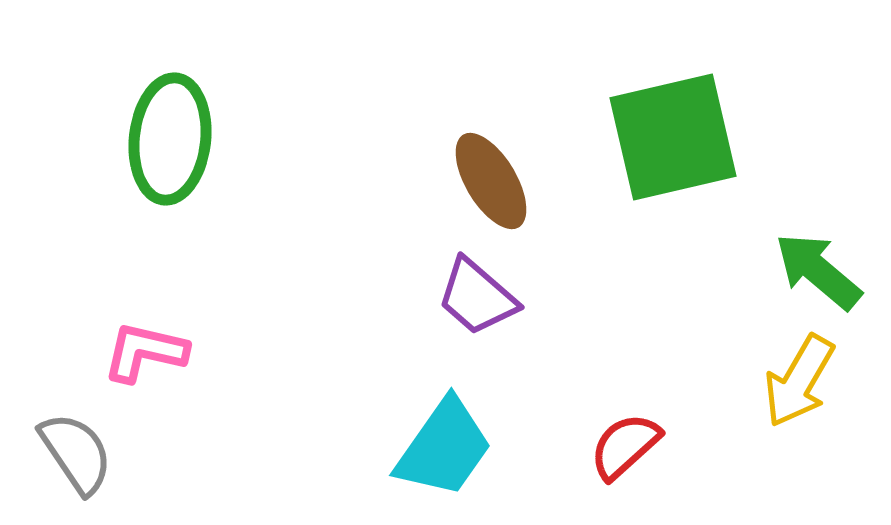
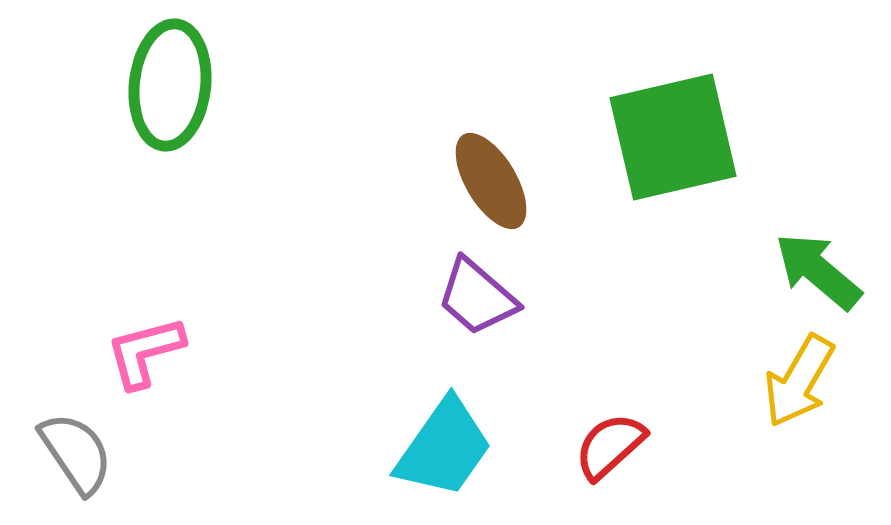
green ellipse: moved 54 px up
pink L-shape: rotated 28 degrees counterclockwise
red semicircle: moved 15 px left
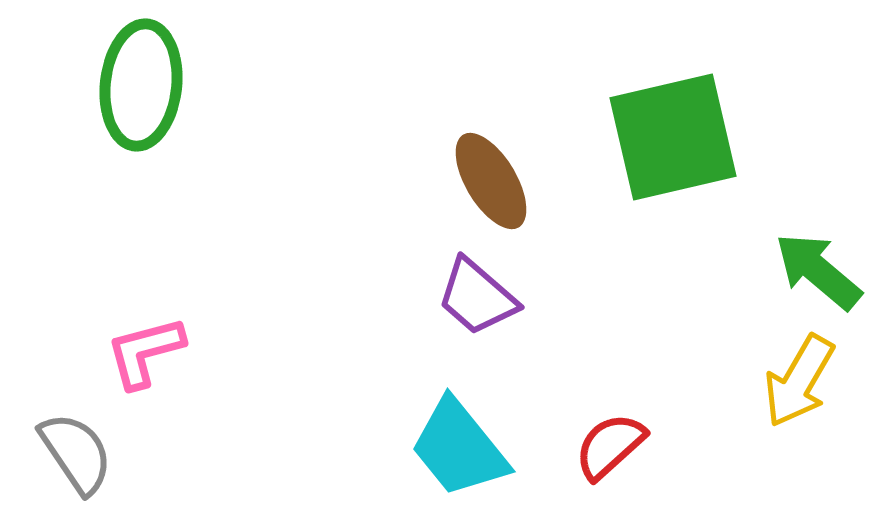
green ellipse: moved 29 px left
cyan trapezoid: moved 15 px right; rotated 106 degrees clockwise
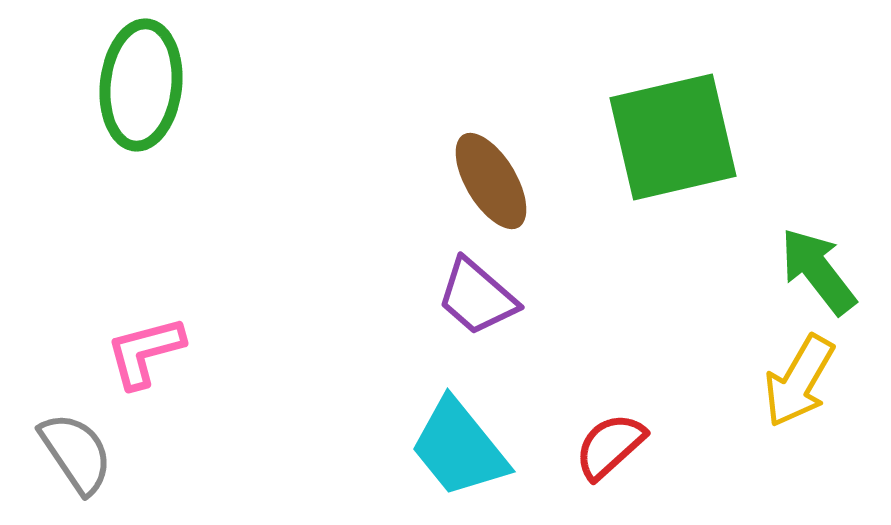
green arrow: rotated 12 degrees clockwise
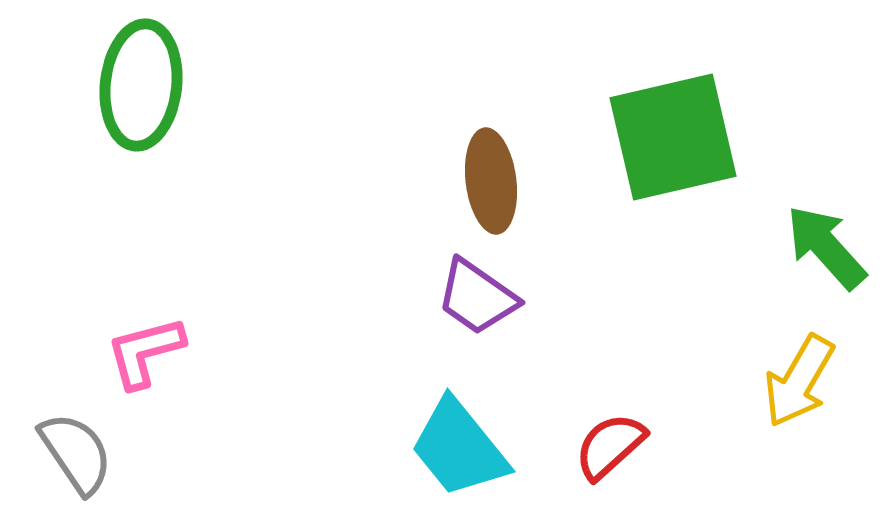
brown ellipse: rotated 24 degrees clockwise
green arrow: moved 8 px right, 24 px up; rotated 4 degrees counterclockwise
purple trapezoid: rotated 6 degrees counterclockwise
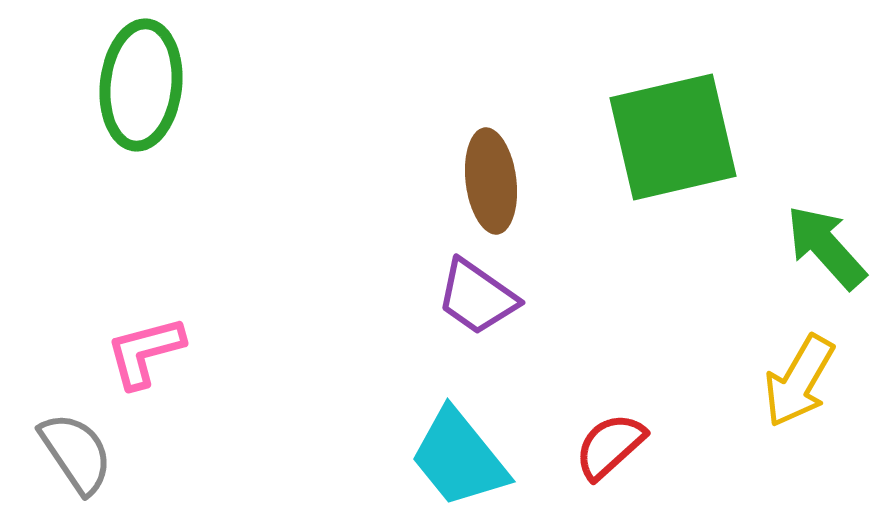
cyan trapezoid: moved 10 px down
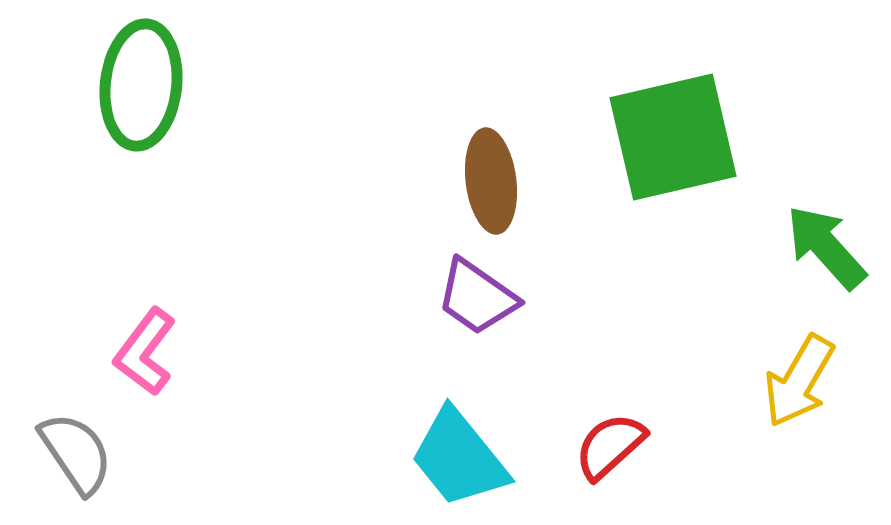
pink L-shape: rotated 38 degrees counterclockwise
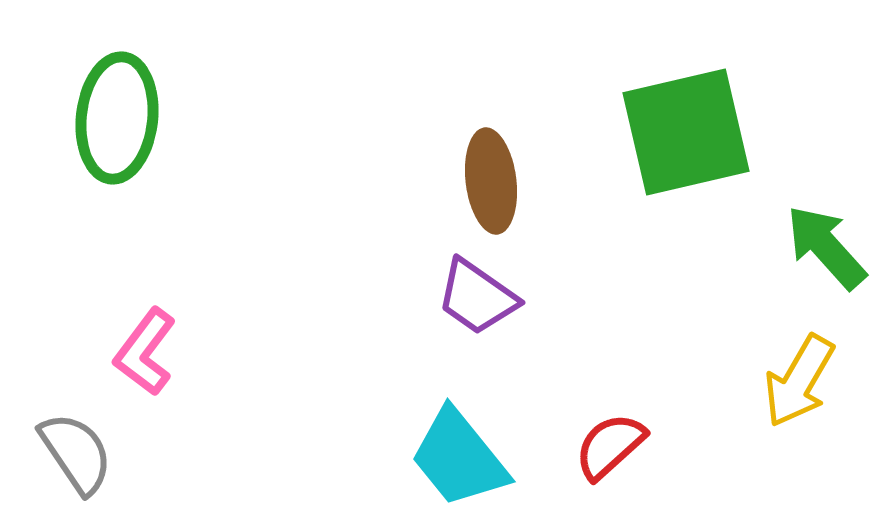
green ellipse: moved 24 px left, 33 px down
green square: moved 13 px right, 5 px up
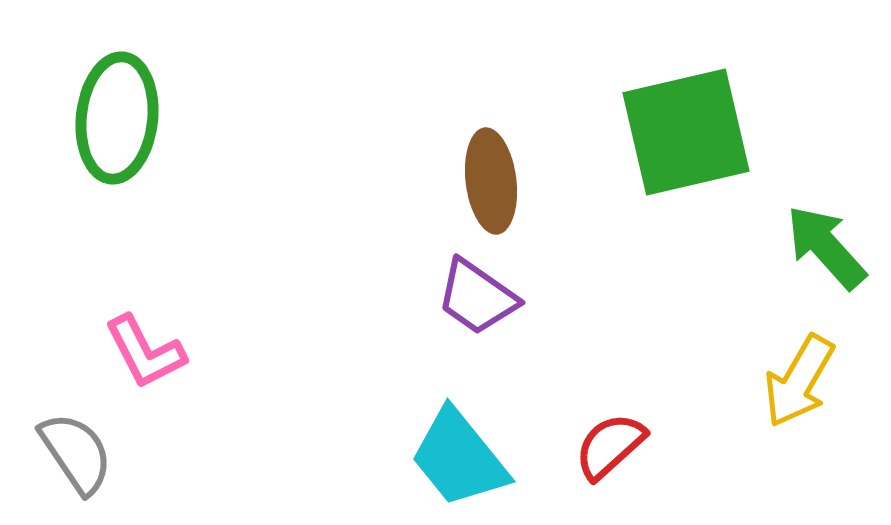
pink L-shape: rotated 64 degrees counterclockwise
